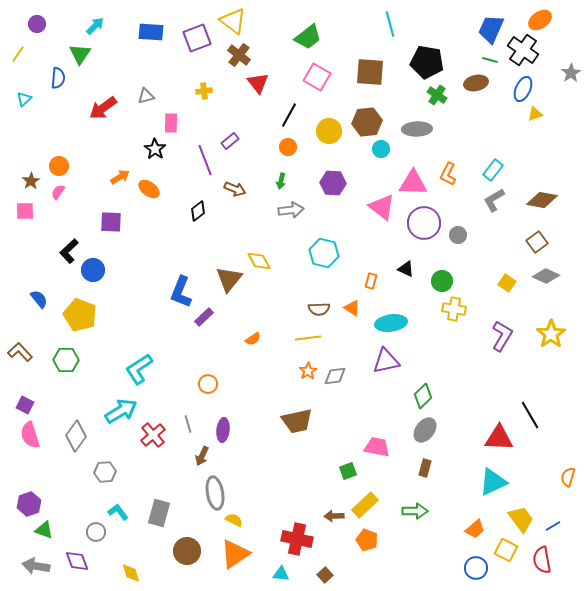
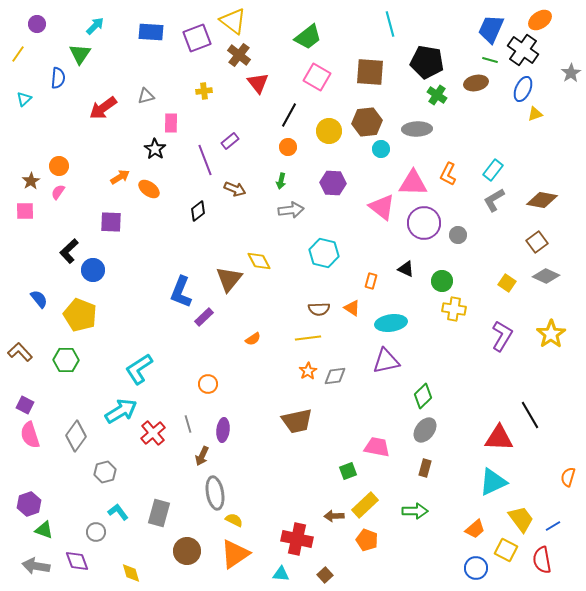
red cross at (153, 435): moved 2 px up
gray hexagon at (105, 472): rotated 10 degrees counterclockwise
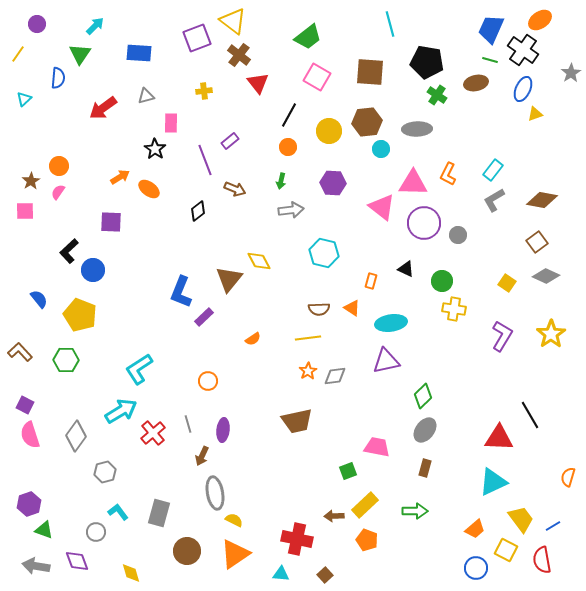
blue rectangle at (151, 32): moved 12 px left, 21 px down
orange circle at (208, 384): moved 3 px up
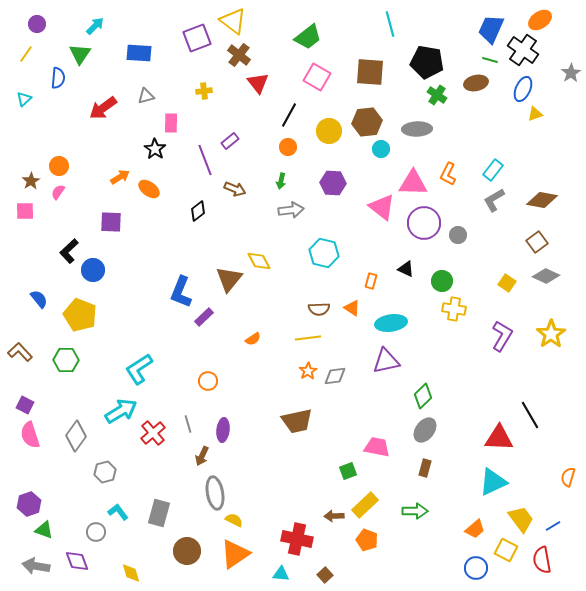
yellow line at (18, 54): moved 8 px right
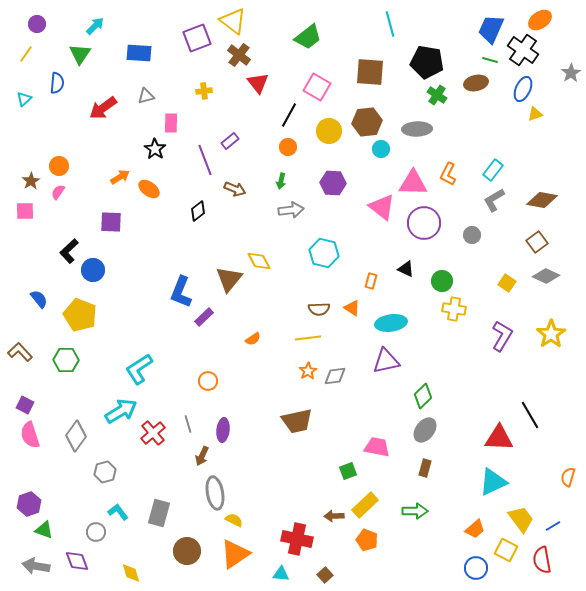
pink square at (317, 77): moved 10 px down
blue semicircle at (58, 78): moved 1 px left, 5 px down
gray circle at (458, 235): moved 14 px right
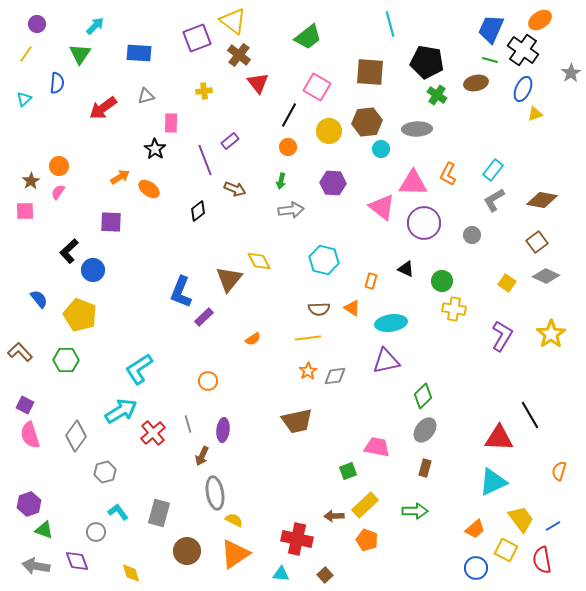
cyan hexagon at (324, 253): moved 7 px down
orange semicircle at (568, 477): moved 9 px left, 6 px up
